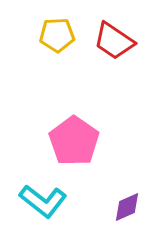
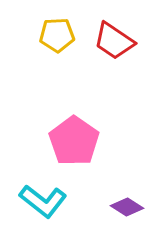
purple diamond: rotated 56 degrees clockwise
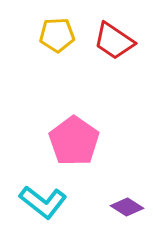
cyan L-shape: moved 1 px down
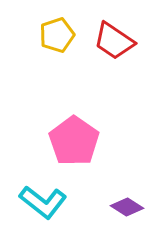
yellow pentagon: rotated 16 degrees counterclockwise
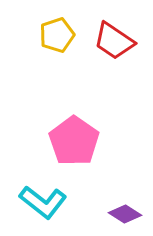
purple diamond: moved 2 px left, 7 px down
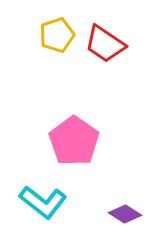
red trapezoid: moved 9 px left, 3 px down
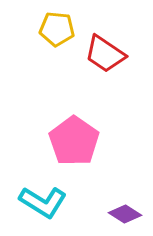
yellow pentagon: moved 6 px up; rotated 24 degrees clockwise
red trapezoid: moved 10 px down
cyan L-shape: rotated 6 degrees counterclockwise
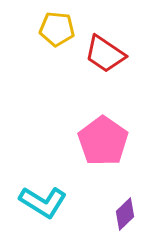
pink pentagon: moved 29 px right
purple diamond: rotated 76 degrees counterclockwise
